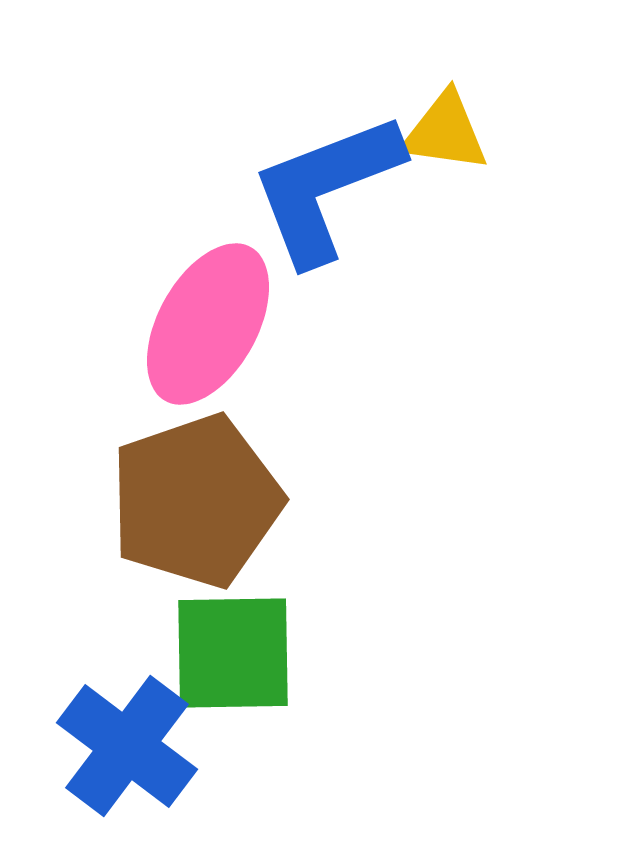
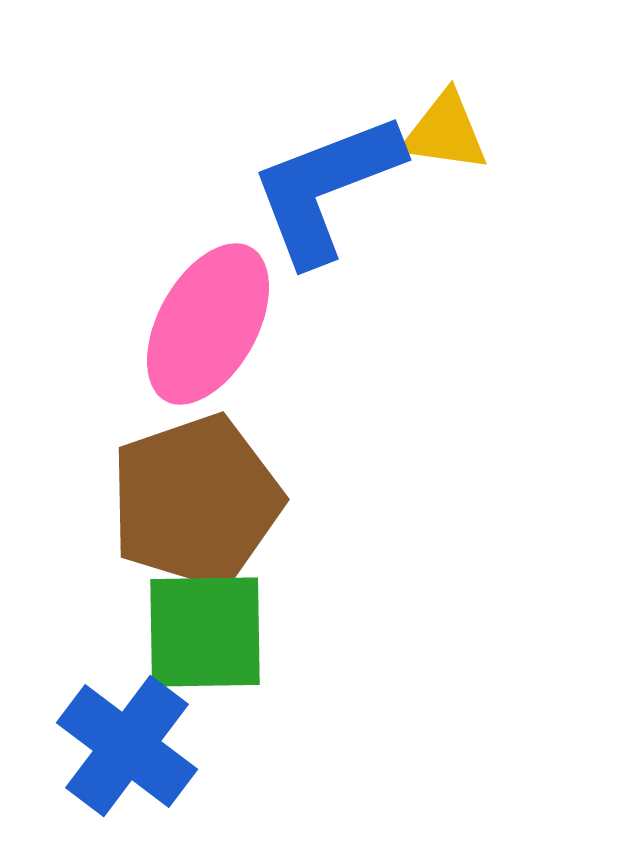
green square: moved 28 px left, 21 px up
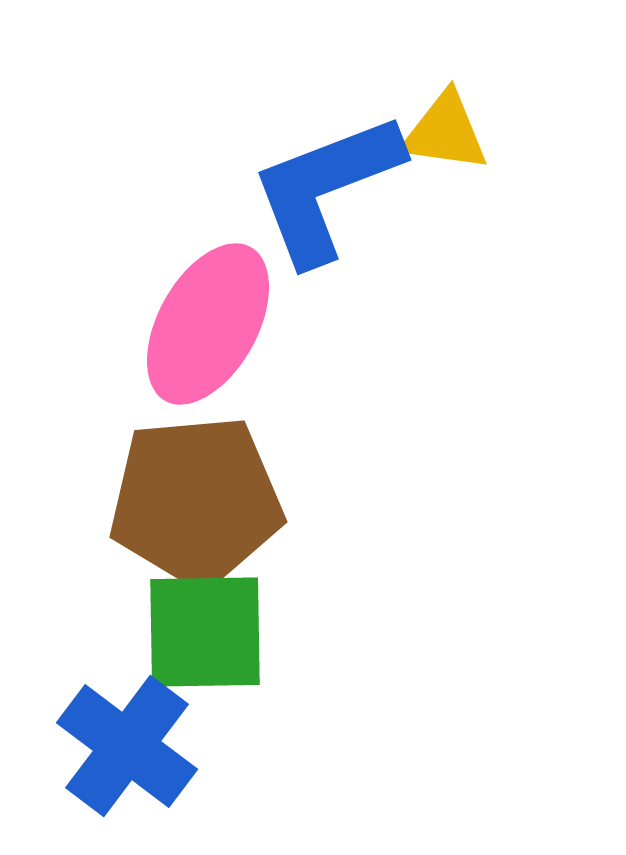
brown pentagon: rotated 14 degrees clockwise
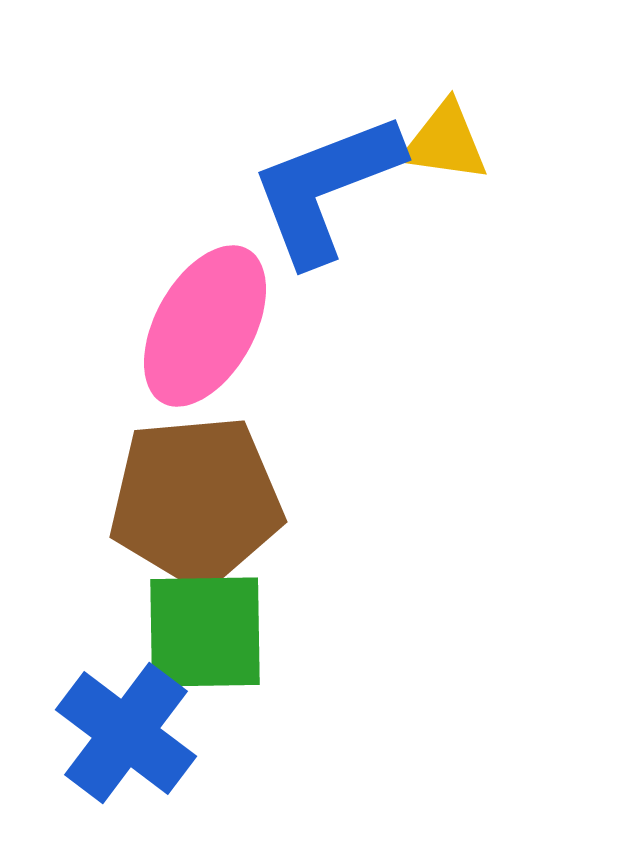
yellow triangle: moved 10 px down
pink ellipse: moved 3 px left, 2 px down
blue cross: moved 1 px left, 13 px up
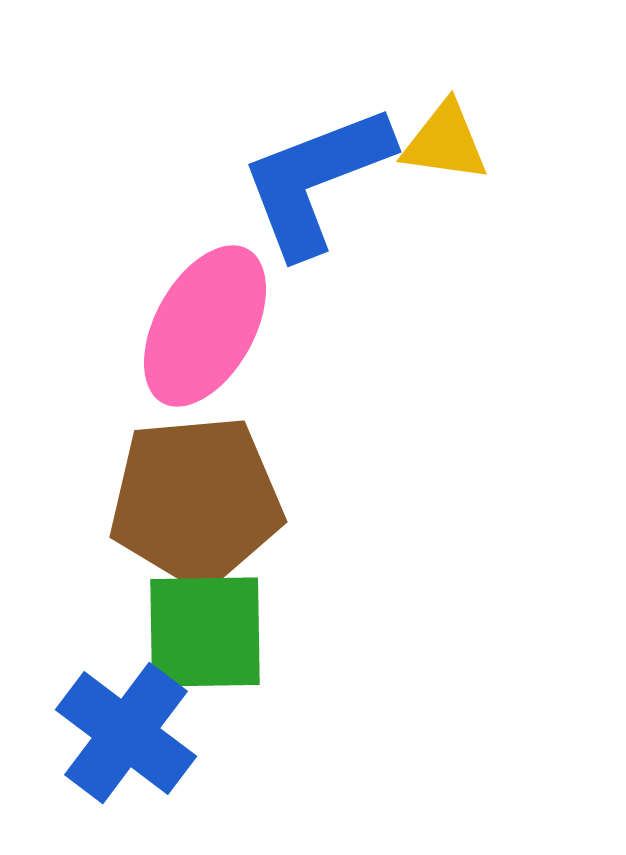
blue L-shape: moved 10 px left, 8 px up
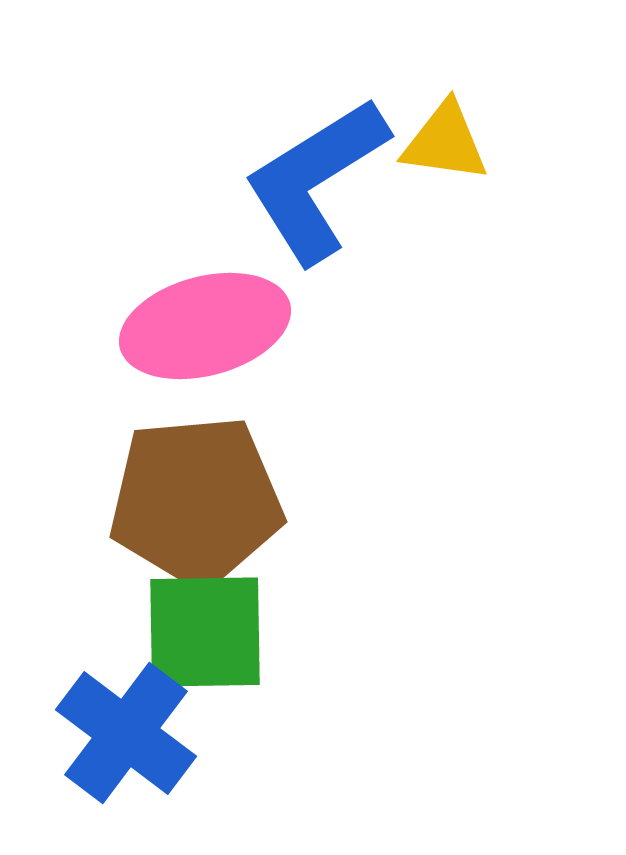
blue L-shape: rotated 11 degrees counterclockwise
pink ellipse: rotated 46 degrees clockwise
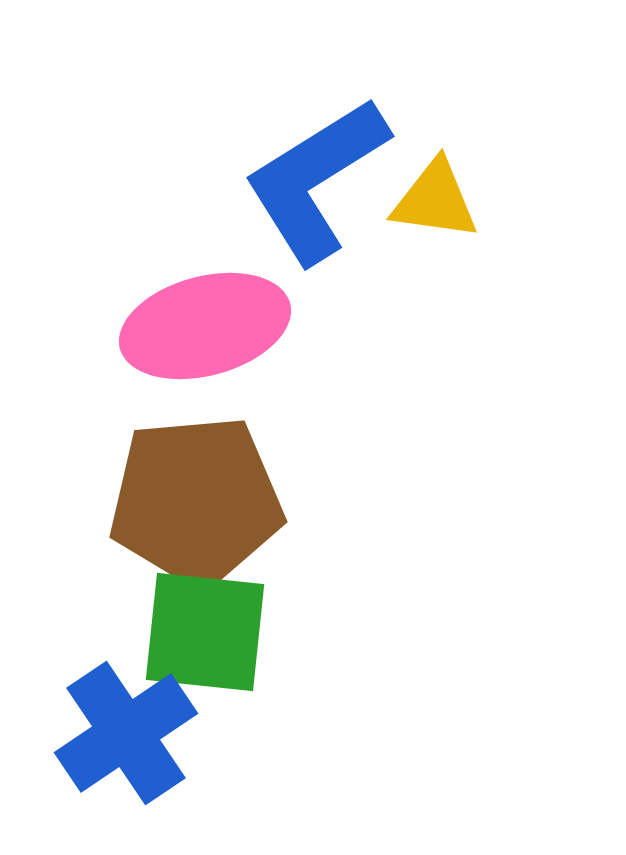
yellow triangle: moved 10 px left, 58 px down
green square: rotated 7 degrees clockwise
blue cross: rotated 19 degrees clockwise
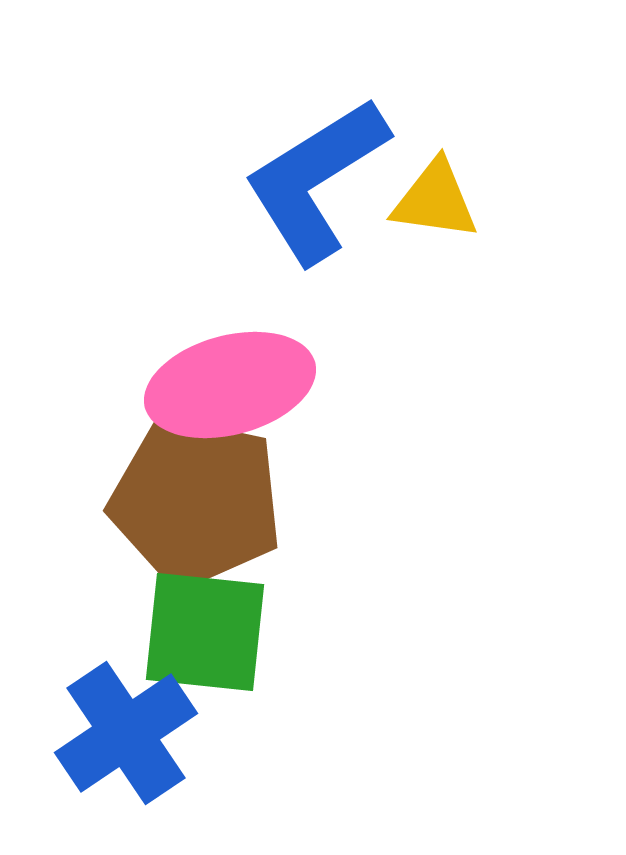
pink ellipse: moved 25 px right, 59 px down
brown pentagon: rotated 17 degrees clockwise
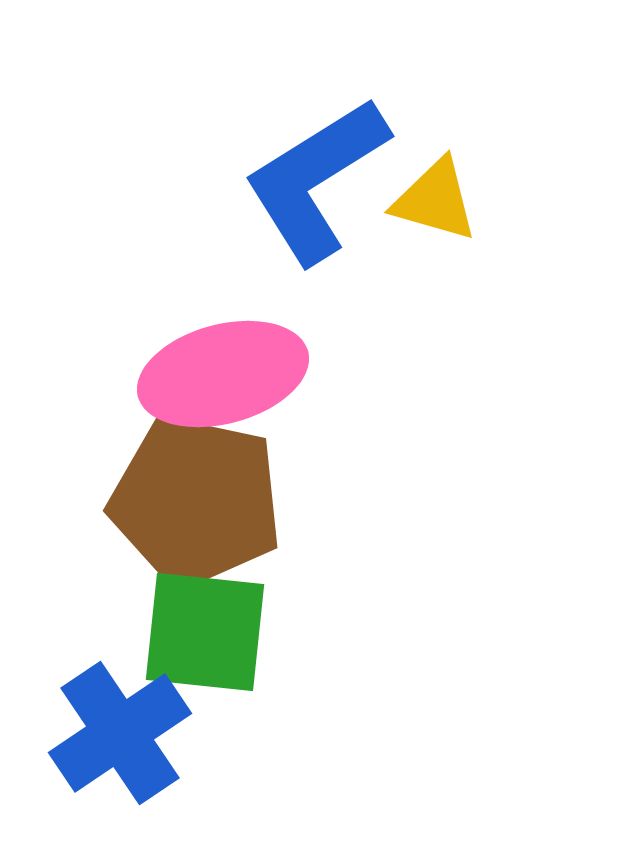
yellow triangle: rotated 8 degrees clockwise
pink ellipse: moved 7 px left, 11 px up
blue cross: moved 6 px left
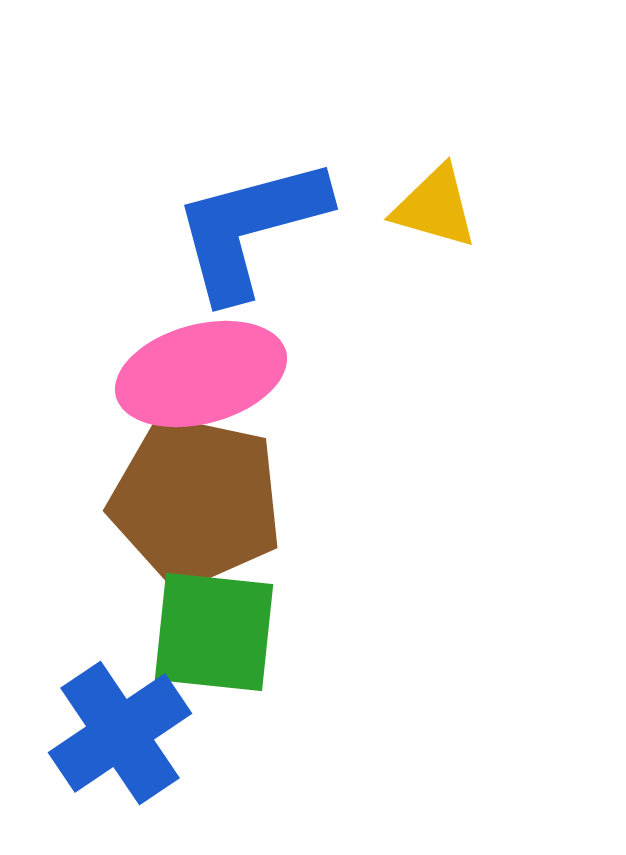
blue L-shape: moved 66 px left, 48 px down; rotated 17 degrees clockwise
yellow triangle: moved 7 px down
pink ellipse: moved 22 px left
green square: moved 9 px right
